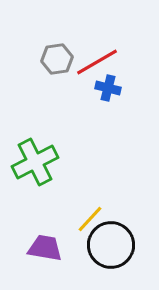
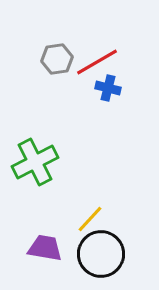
black circle: moved 10 px left, 9 px down
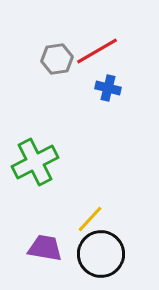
red line: moved 11 px up
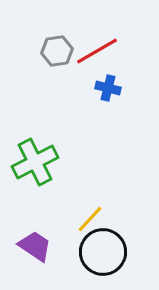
gray hexagon: moved 8 px up
purple trapezoid: moved 10 px left, 2 px up; rotated 24 degrees clockwise
black circle: moved 2 px right, 2 px up
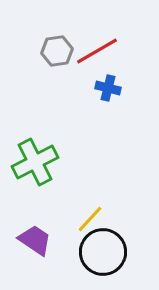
purple trapezoid: moved 6 px up
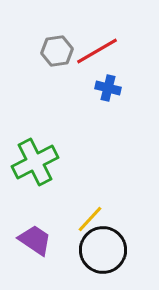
black circle: moved 2 px up
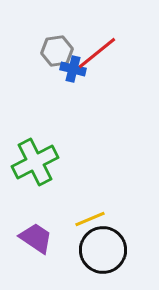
red line: moved 2 px down; rotated 9 degrees counterclockwise
blue cross: moved 35 px left, 19 px up
yellow line: rotated 24 degrees clockwise
purple trapezoid: moved 1 px right, 2 px up
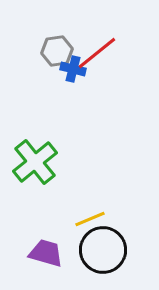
green cross: rotated 12 degrees counterclockwise
purple trapezoid: moved 10 px right, 15 px down; rotated 18 degrees counterclockwise
